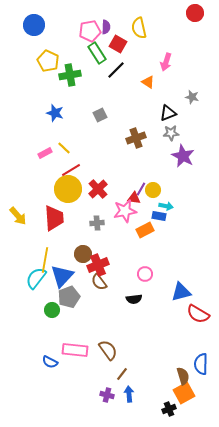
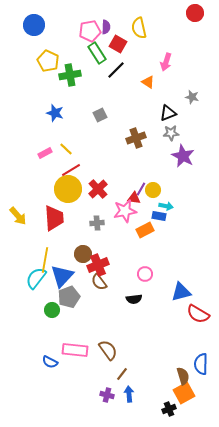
yellow line at (64, 148): moved 2 px right, 1 px down
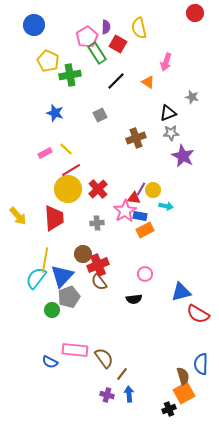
pink pentagon at (90, 31): moved 3 px left, 6 px down; rotated 20 degrees counterclockwise
black line at (116, 70): moved 11 px down
pink star at (125, 211): rotated 20 degrees counterclockwise
blue rectangle at (159, 216): moved 19 px left
brown semicircle at (108, 350): moved 4 px left, 8 px down
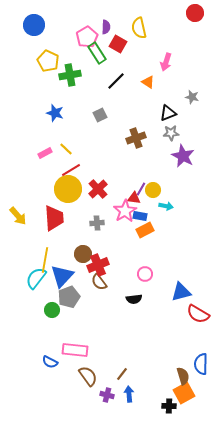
brown semicircle at (104, 358): moved 16 px left, 18 px down
black cross at (169, 409): moved 3 px up; rotated 24 degrees clockwise
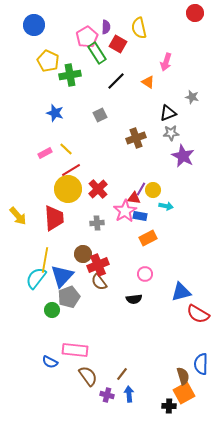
orange rectangle at (145, 230): moved 3 px right, 8 px down
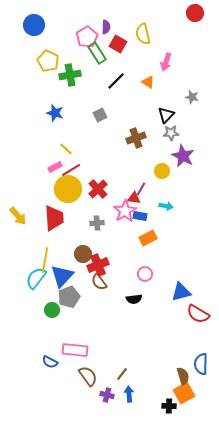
yellow semicircle at (139, 28): moved 4 px right, 6 px down
black triangle at (168, 113): moved 2 px left, 2 px down; rotated 24 degrees counterclockwise
pink rectangle at (45, 153): moved 10 px right, 14 px down
yellow circle at (153, 190): moved 9 px right, 19 px up
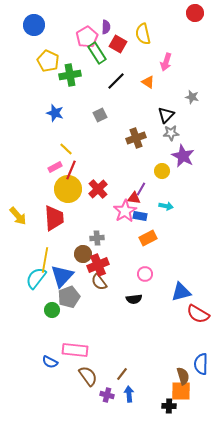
red line at (71, 170): rotated 36 degrees counterclockwise
gray cross at (97, 223): moved 15 px down
orange square at (184, 393): moved 3 px left, 2 px up; rotated 30 degrees clockwise
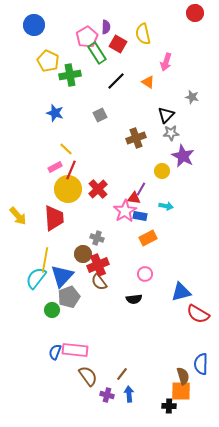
gray cross at (97, 238): rotated 24 degrees clockwise
blue semicircle at (50, 362): moved 5 px right, 10 px up; rotated 84 degrees clockwise
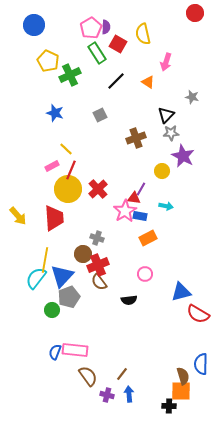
pink pentagon at (87, 37): moved 4 px right, 9 px up
green cross at (70, 75): rotated 15 degrees counterclockwise
pink rectangle at (55, 167): moved 3 px left, 1 px up
black semicircle at (134, 299): moved 5 px left, 1 px down
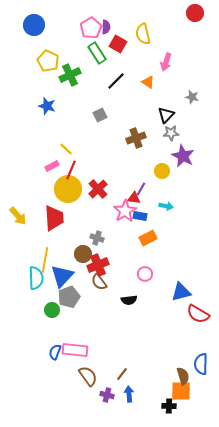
blue star at (55, 113): moved 8 px left, 7 px up
cyan semicircle at (36, 278): rotated 140 degrees clockwise
